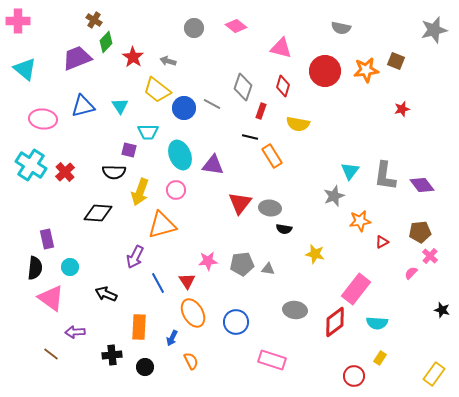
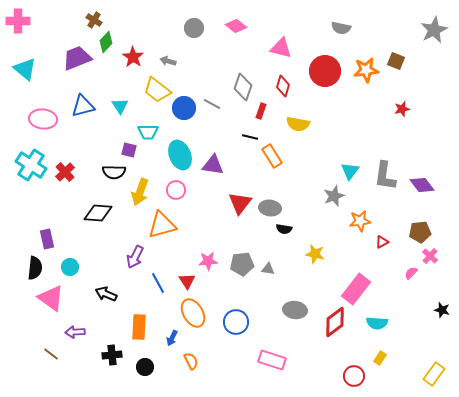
gray star at (434, 30): rotated 12 degrees counterclockwise
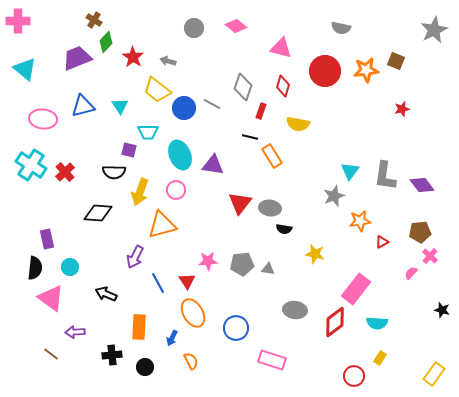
blue circle at (236, 322): moved 6 px down
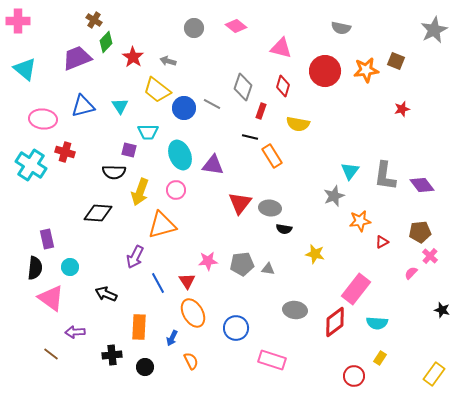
red cross at (65, 172): moved 20 px up; rotated 30 degrees counterclockwise
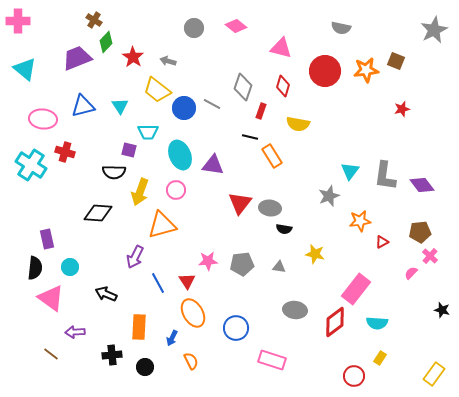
gray star at (334, 196): moved 5 px left
gray triangle at (268, 269): moved 11 px right, 2 px up
